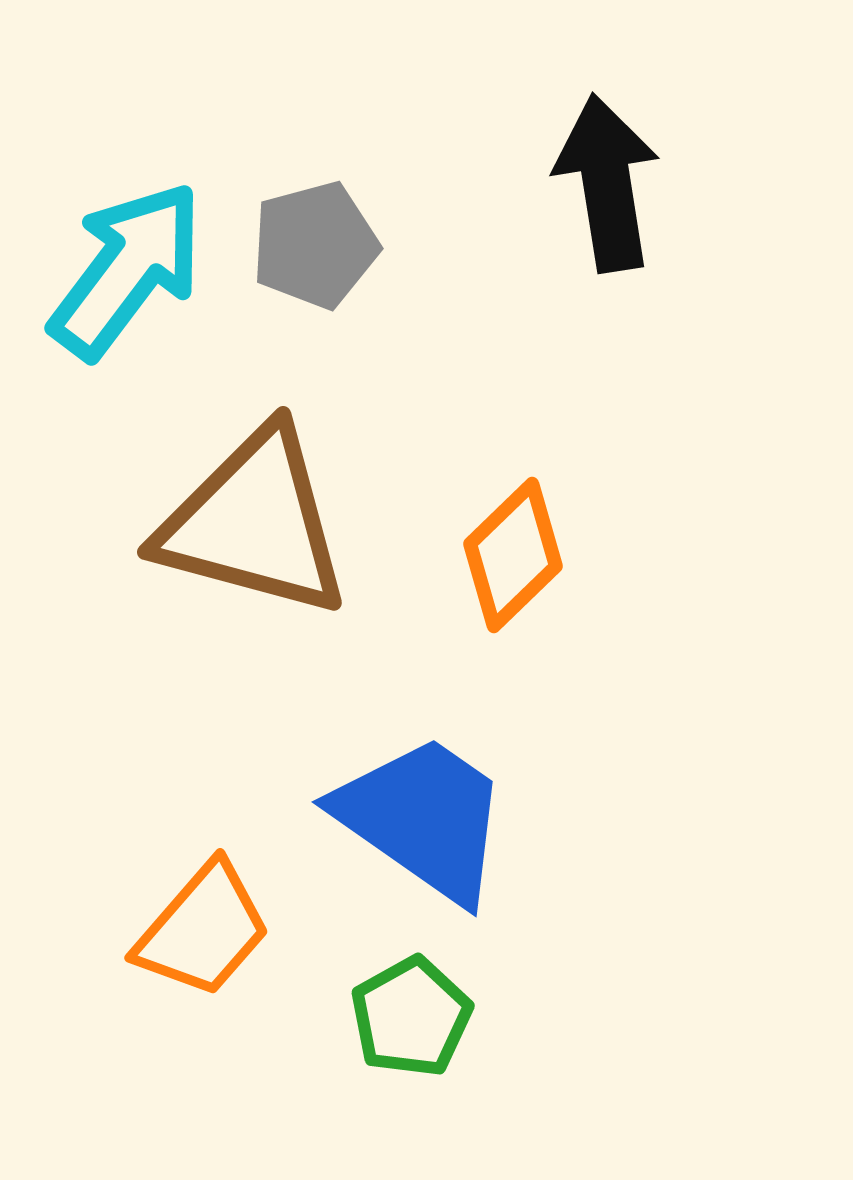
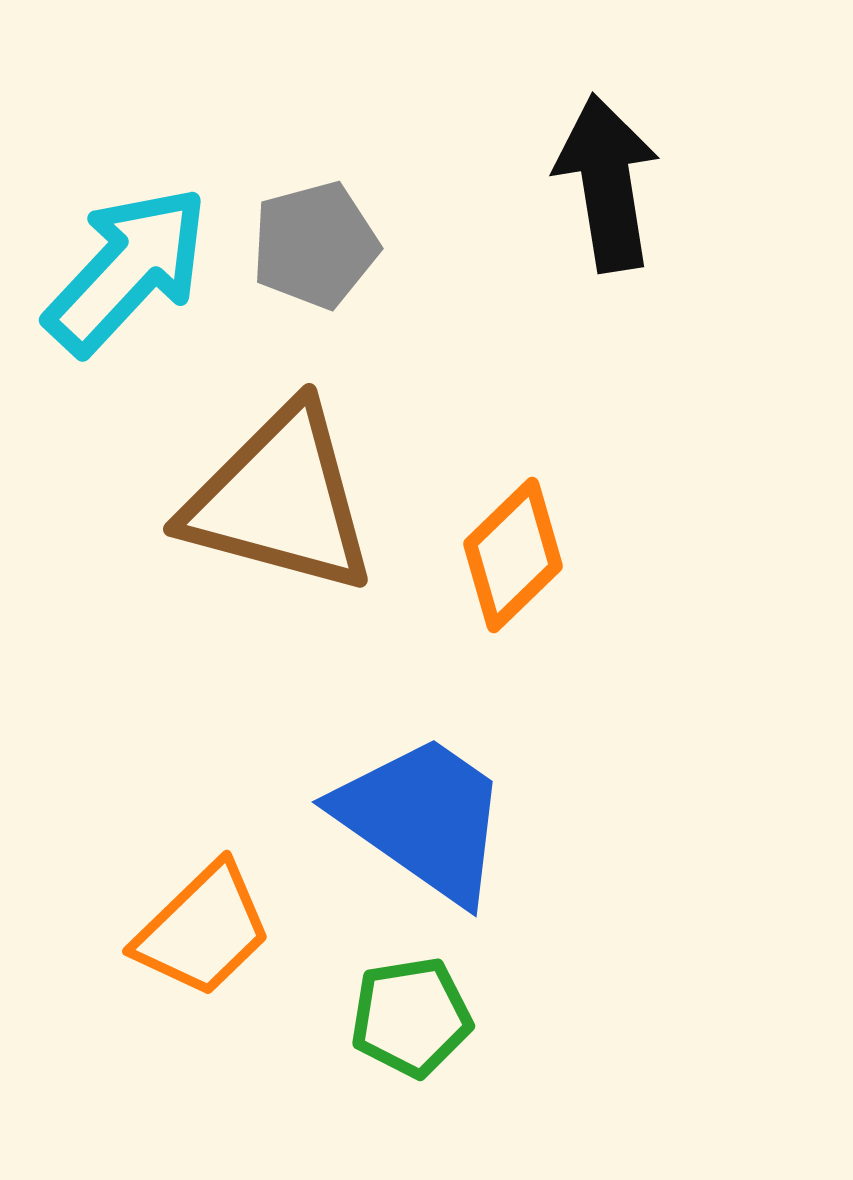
cyan arrow: rotated 6 degrees clockwise
brown triangle: moved 26 px right, 23 px up
orange trapezoid: rotated 5 degrees clockwise
green pentagon: rotated 20 degrees clockwise
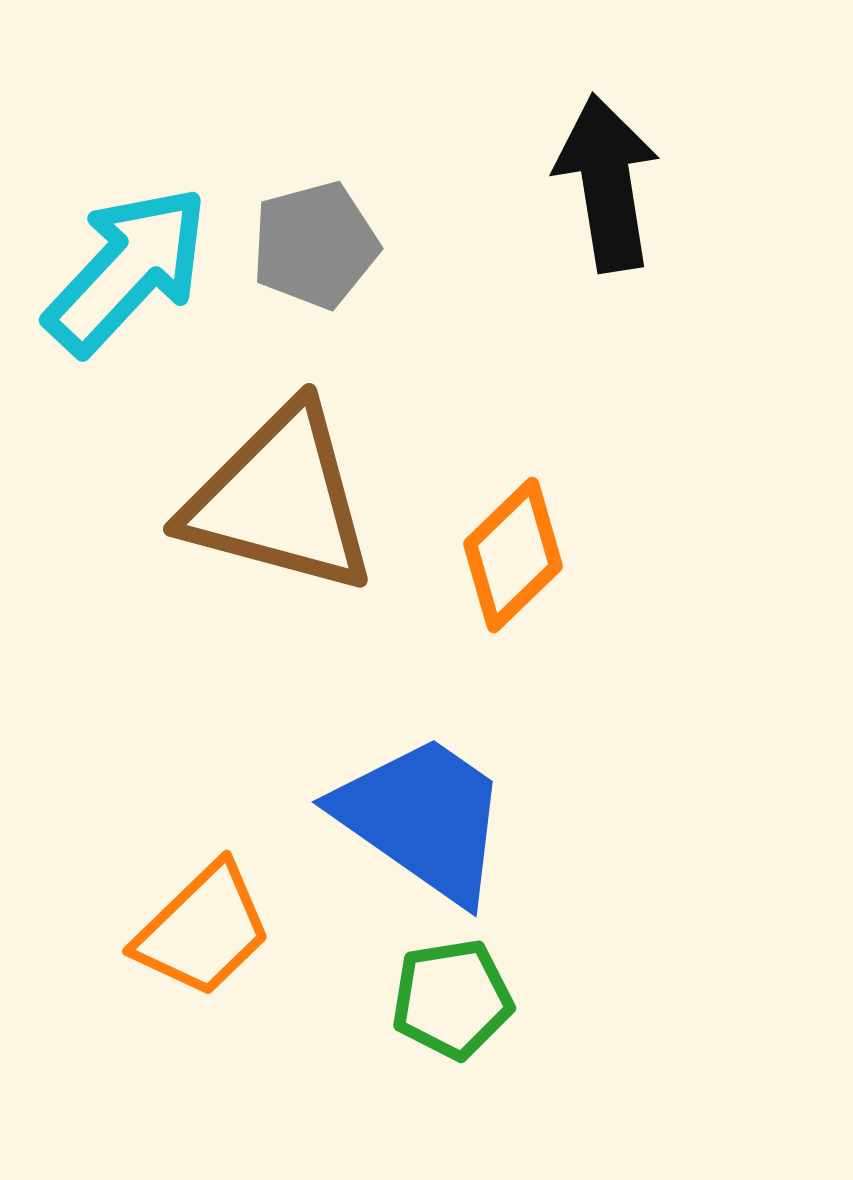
green pentagon: moved 41 px right, 18 px up
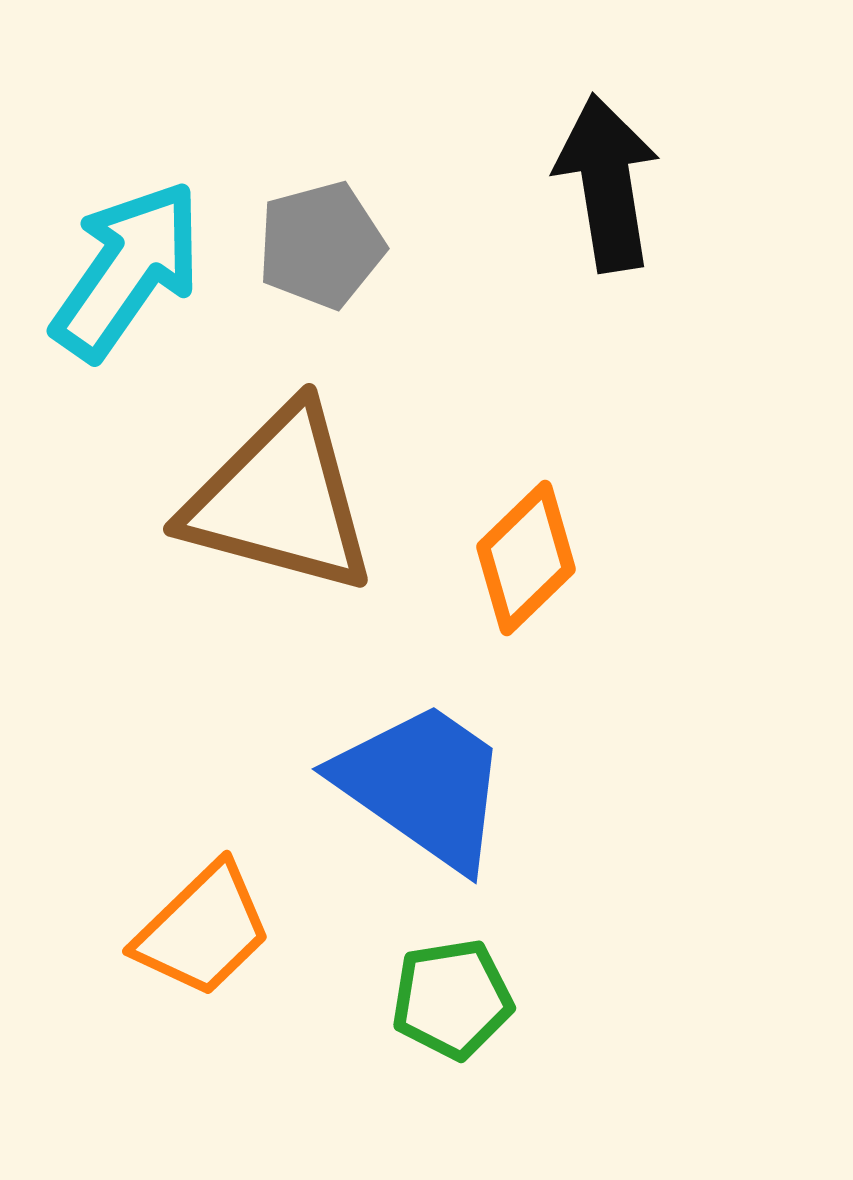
gray pentagon: moved 6 px right
cyan arrow: rotated 8 degrees counterclockwise
orange diamond: moved 13 px right, 3 px down
blue trapezoid: moved 33 px up
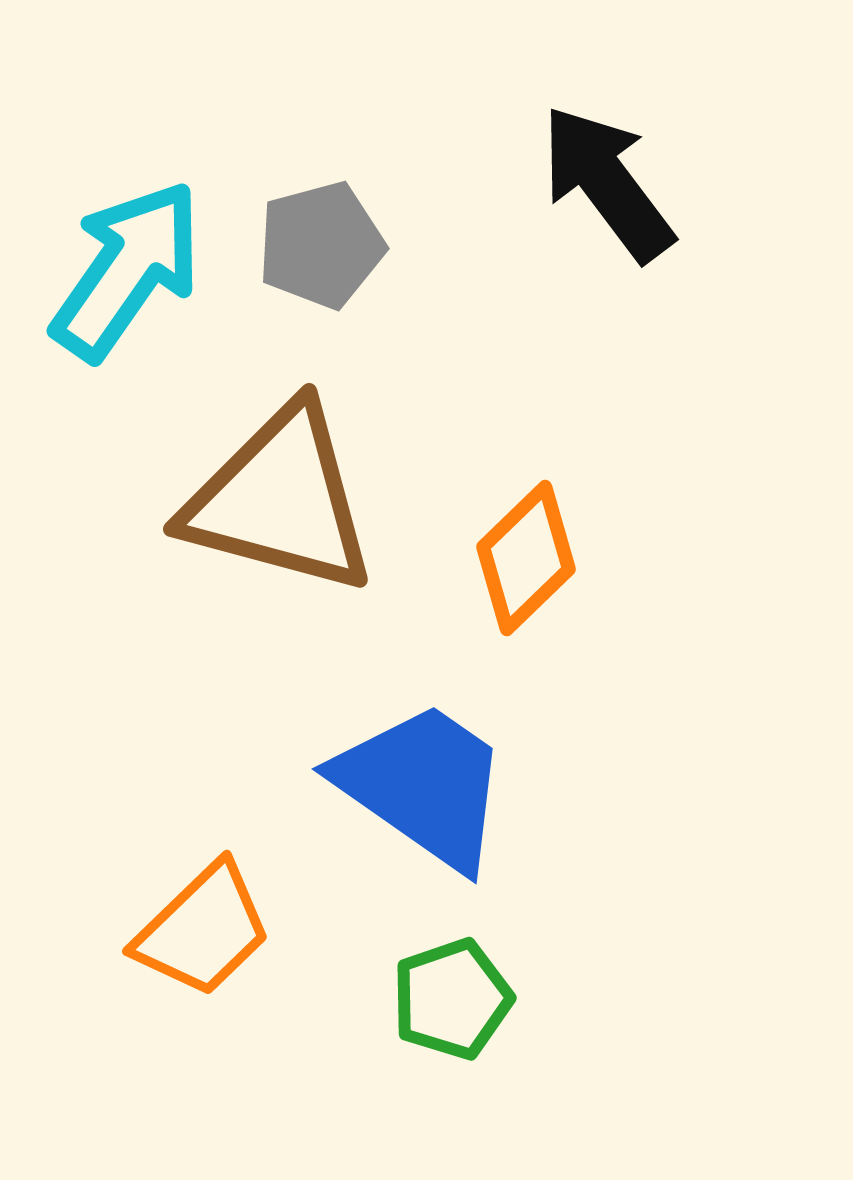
black arrow: rotated 28 degrees counterclockwise
green pentagon: rotated 10 degrees counterclockwise
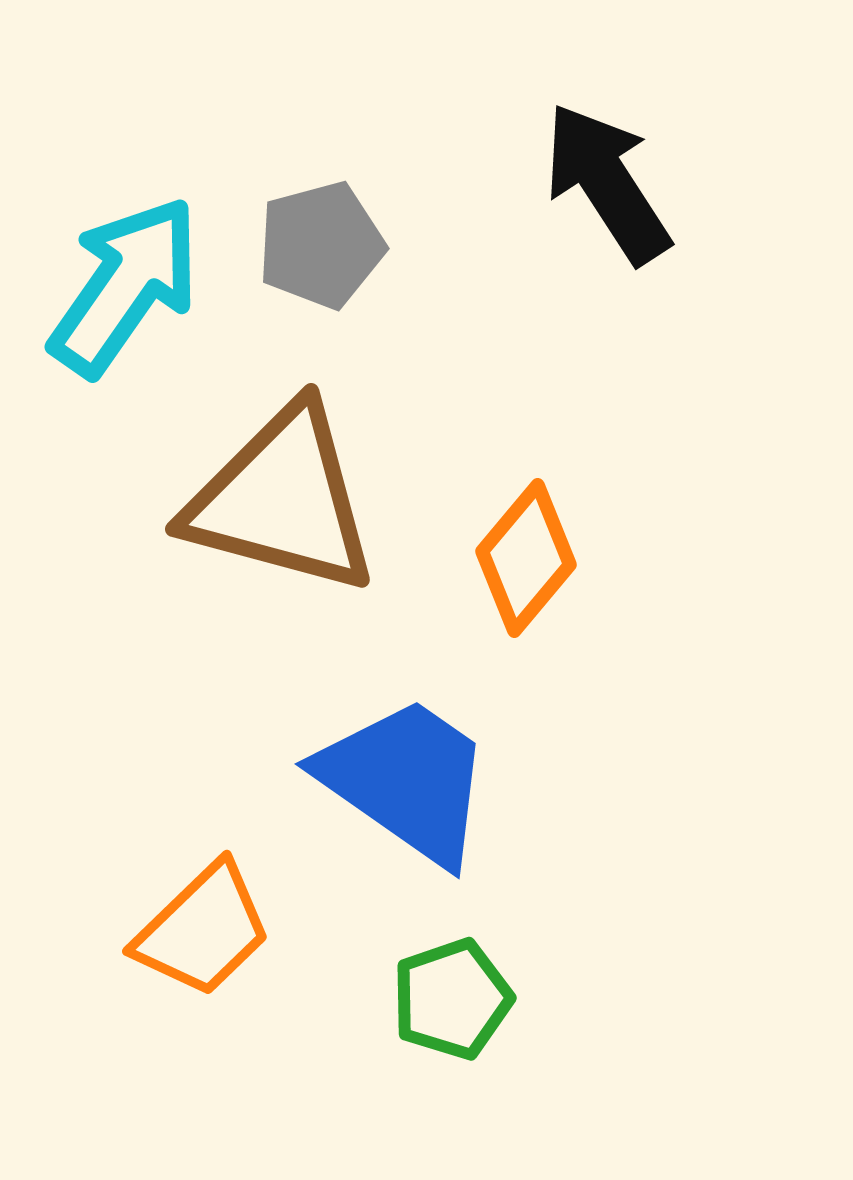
black arrow: rotated 4 degrees clockwise
cyan arrow: moved 2 px left, 16 px down
brown triangle: moved 2 px right
orange diamond: rotated 6 degrees counterclockwise
blue trapezoid: moved 17 px left, 5 px up
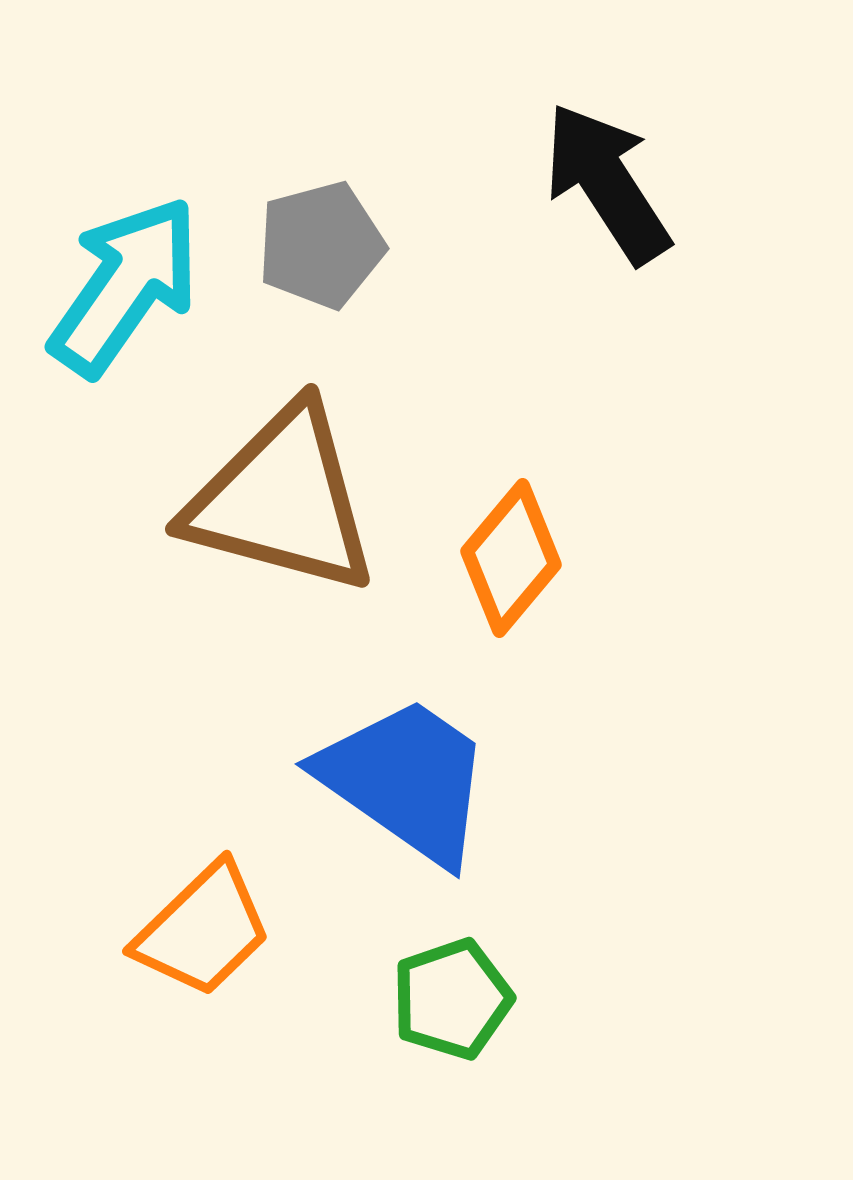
orange diamond: moved 15 px left
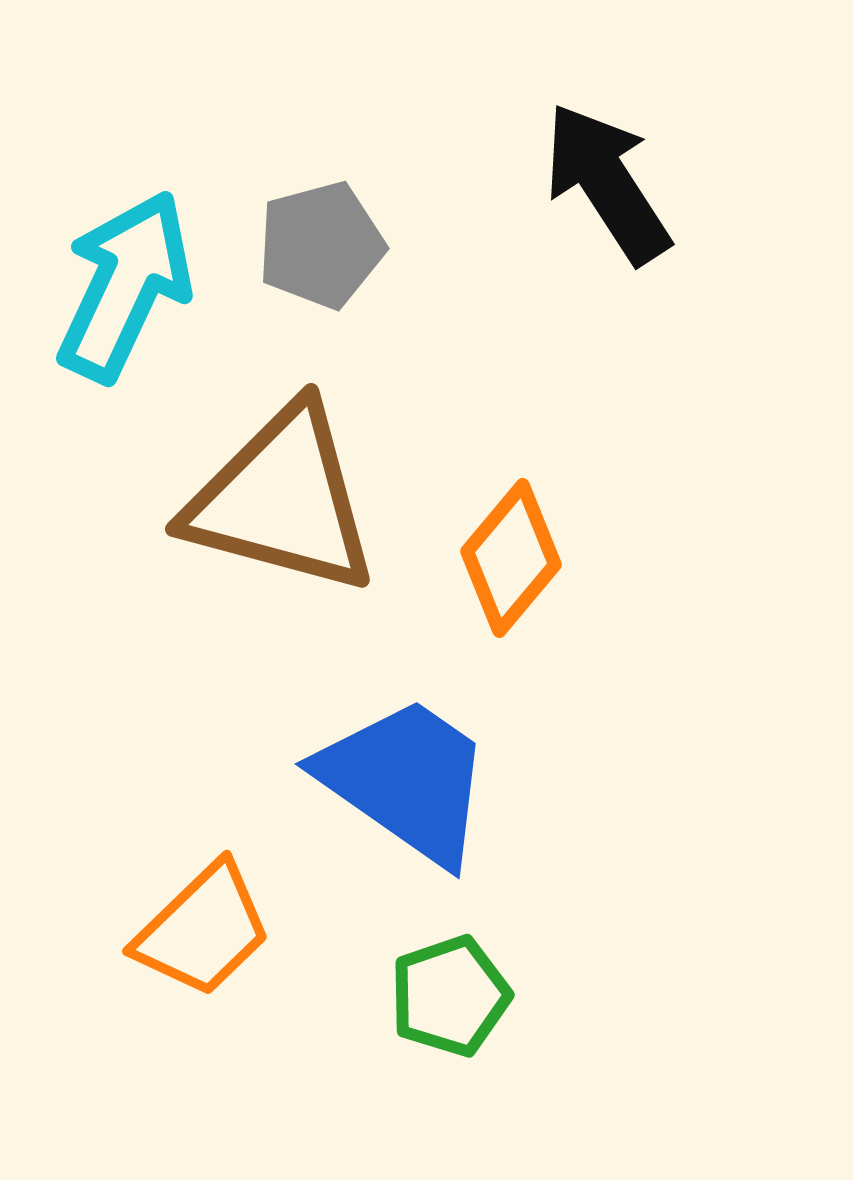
cyan arrow: rotated 10 degrees counterclockwise
green pentagon: moved 2 px left, 3 px up
